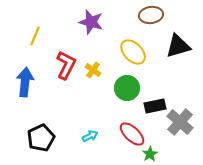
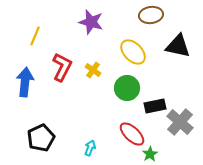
black triangle: rotated 28 degrees clockwise
red L-shape: moved 4 px left, 2 px down
cyan arrow: moved 12 px down; rotated 42 degrees counterclockwise
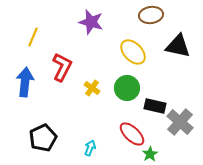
yellow line: moved 2 px left, 1 px down
yellow cross: moved 1 px left, 18 px down
black rectangle: rotated 25 degrees clockwise
black pentagon: moved 2 px right
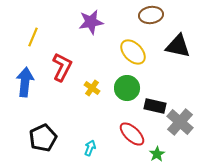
purple star: rotated 25 degrees counterclockwise
green star: moved 7 px right
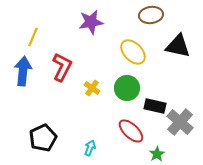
blue arrow: moved 2 px left, 11 px up
red ellipse: moved 1 px left, 3 px up
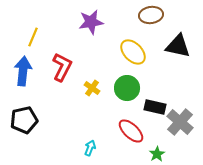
black rectangle: moved 1 px down
black pentagon: moved 19 px left, 18 px up; rotated 12 degrees clockwise
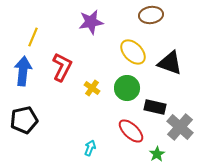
black triangle: moved 8 px left, 17 px down; rotated 8 degrees clockwise
gray cross: moved 5 px down
